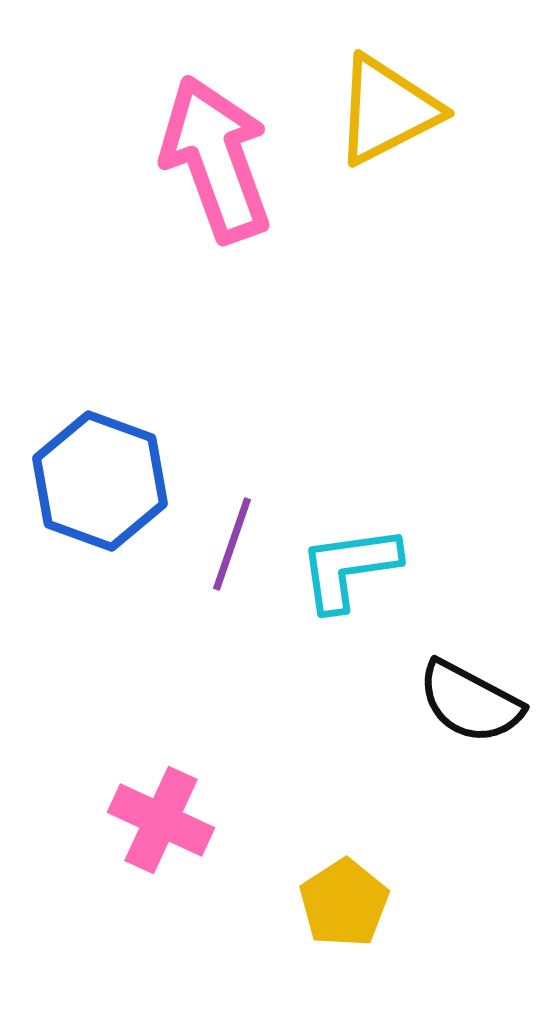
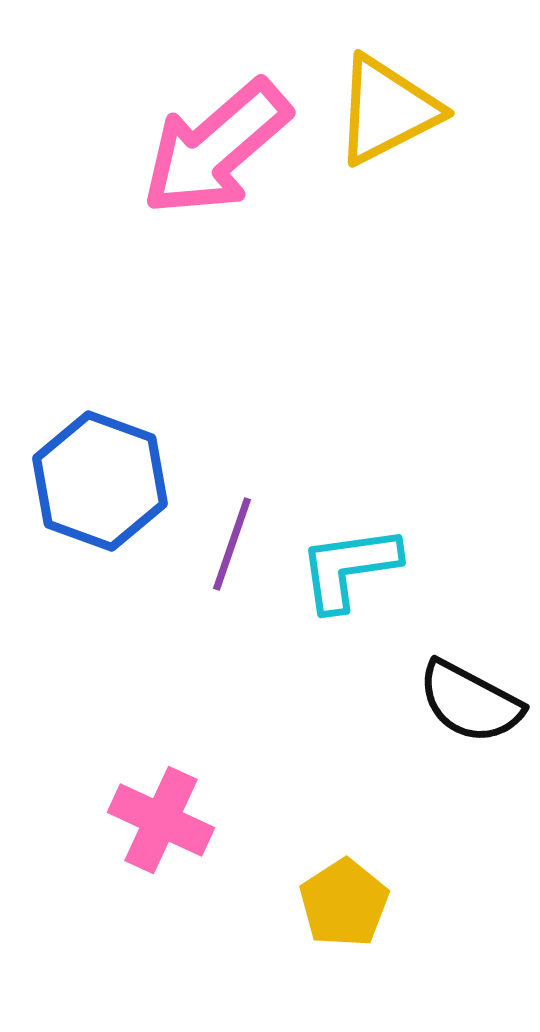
pink arrow: moved 11 px up; rotated 111 degrees counterclockwise
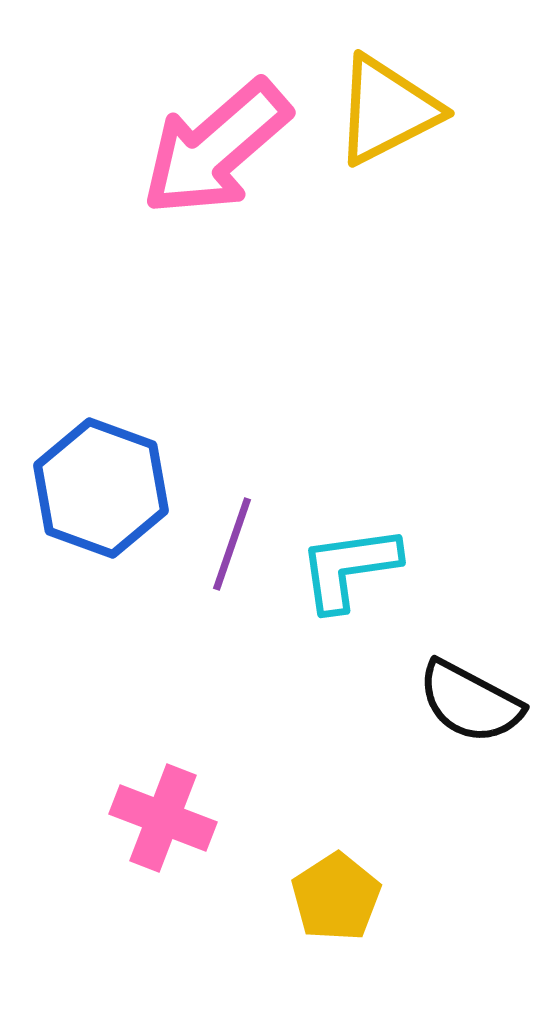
blue hexagon: moved 1 px right, 7 px down
pink cross: moved 2 px right, 2 px up; rotated 4 degrees counterclockwise
yellow pentagon: moved 8 px left, 6 px up
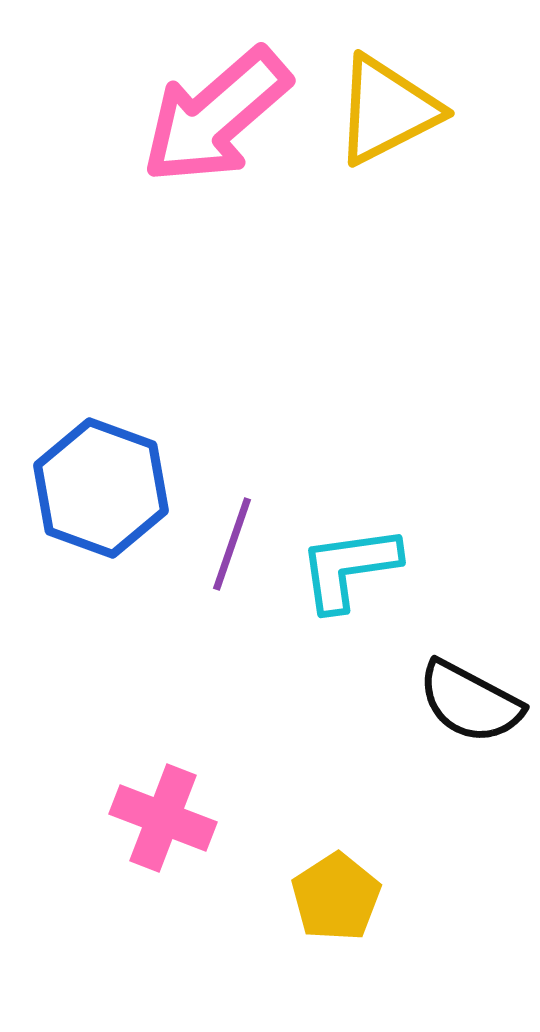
pink arrow: moved 32 px up
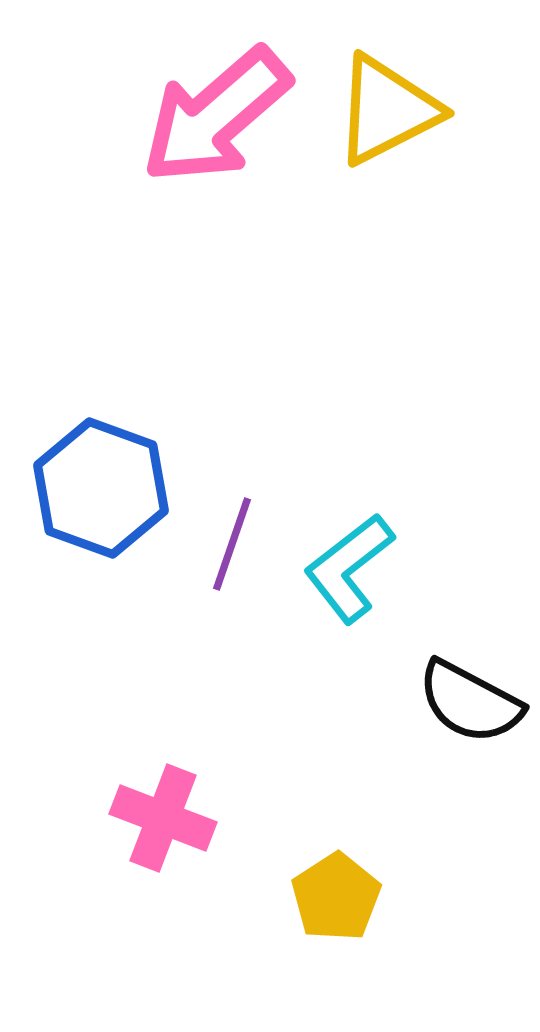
cyan L-shape: rotated 30 degrees counterclockwise
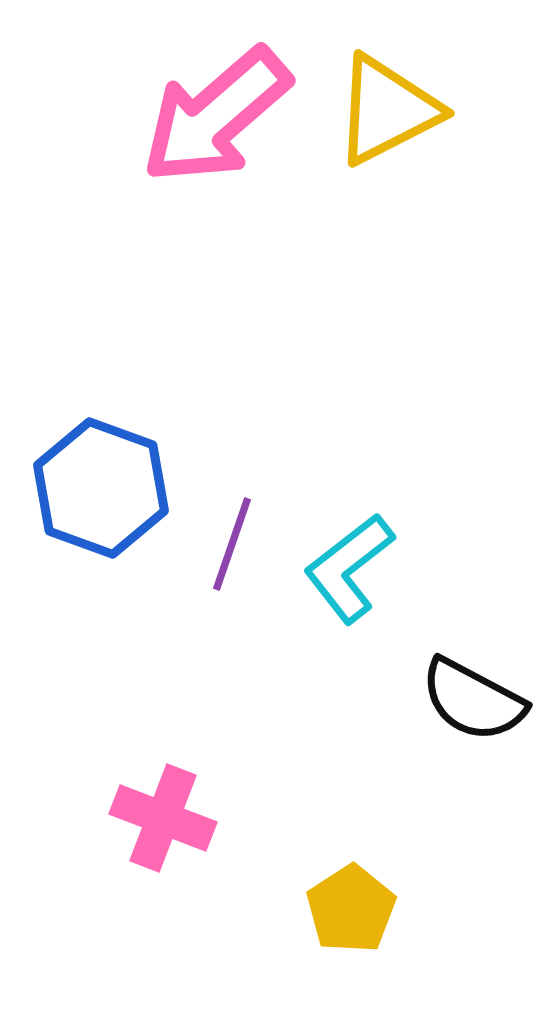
black semicircle: moved 3 px right, 2 px up
yellow pentagon: moved 15 px right, 12 px down
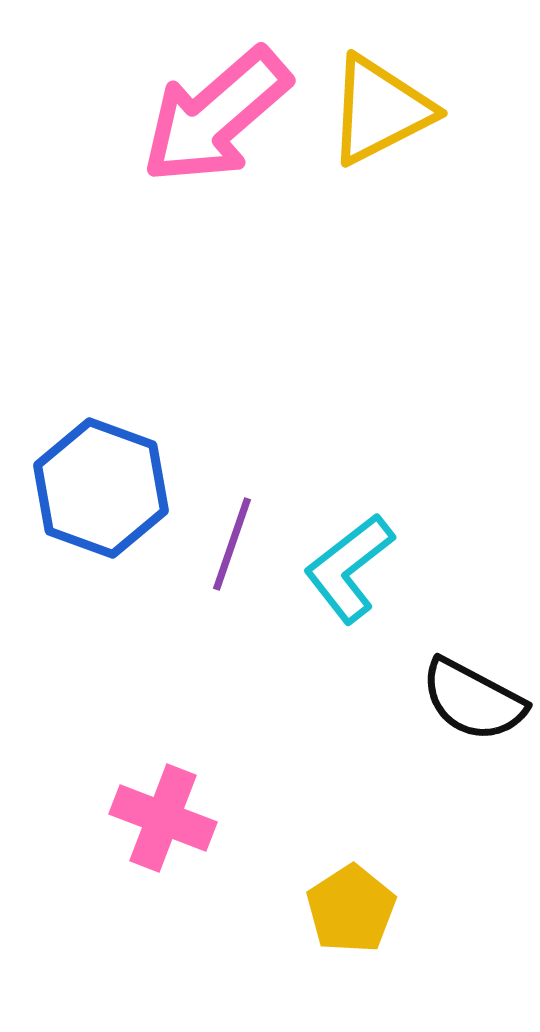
yellow triangle: moved 7 px left
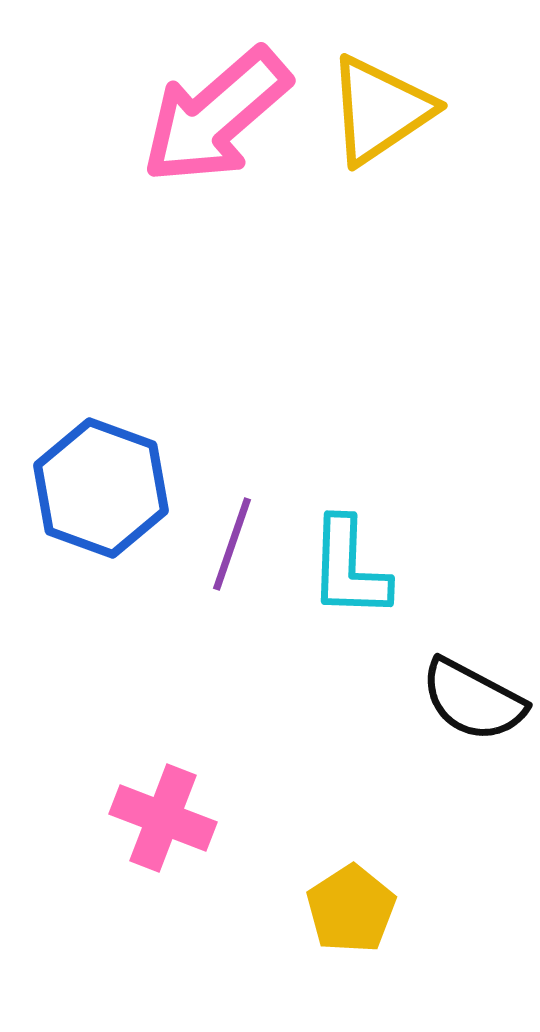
yellow triangle: rotated 7 degrees counterclockwise
cyan L-shape: rotated 50 degrees counterclockwise
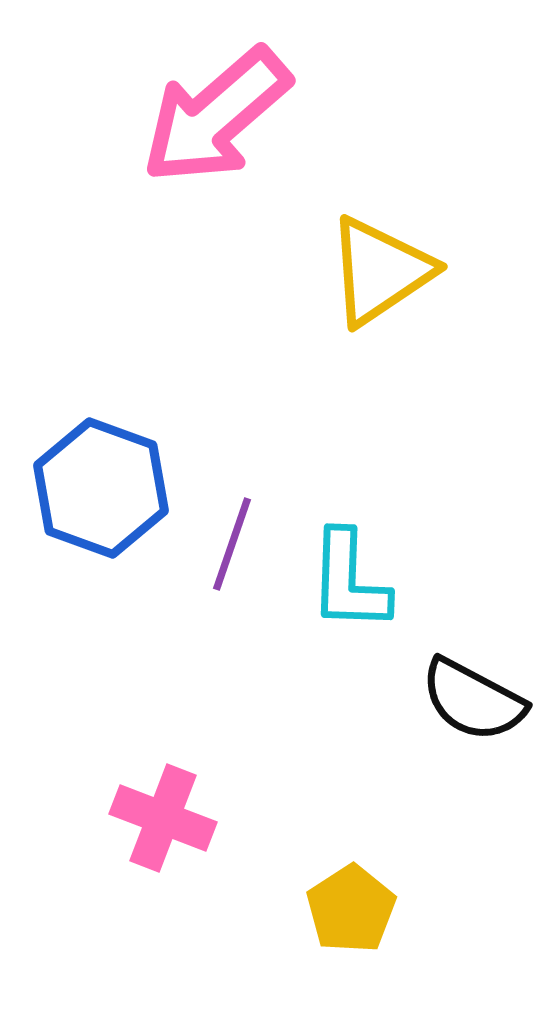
yellow triangle: moved 161 px down
cyan L-shape: moved 13 px down
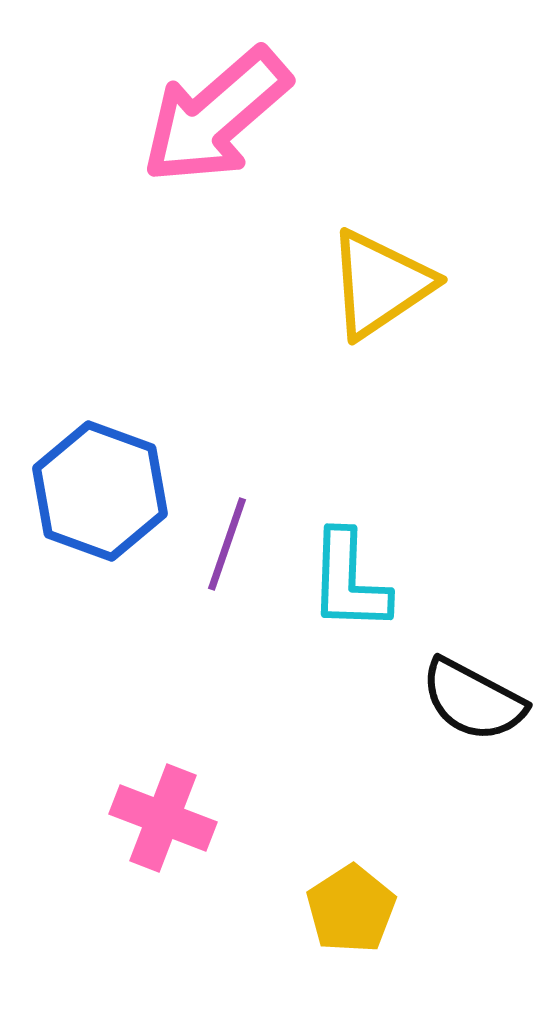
yellow triangle: moved 13 px down
blue hexagon: moved 1 px left, 3 px down
purple line: moved 5 px left
